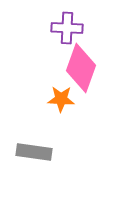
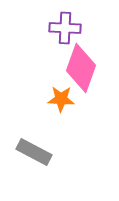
purple cross: moved 2 px left
gray rectangle: rotated 20 degrees clockwise
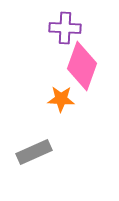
pink diamond: moved 1 px right, 2 px up
gray rectangle: rotated 52 degrees counterclockwise
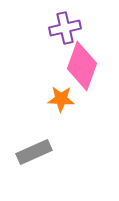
purple cross: rotated 16 degrees counterclockwise
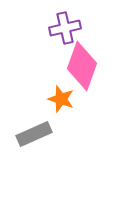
orange star: rotated 16 degrees clockwise
gray rectangle: moved 18 px up
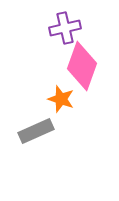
gray rectangle: moved 2 px right, 3 px up
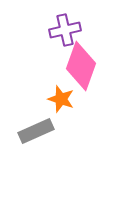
purple cross: moved 2 px down
pink diamond: moved 1 px left
